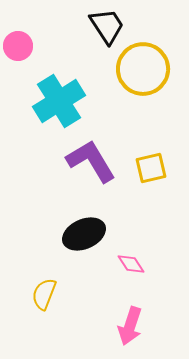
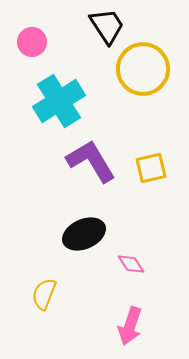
pink circle: moved 14 px right, 4 px up
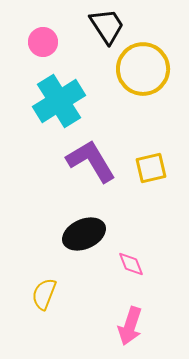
pink circle: moved 11 px right
pink diamond: rotated 12 degrees clockwise
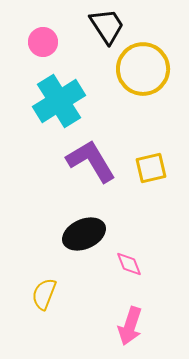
pink diamond: moved 2 px left
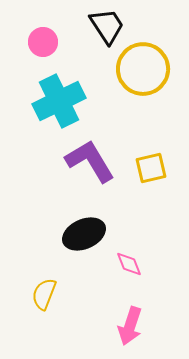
cyan cross: rotated 6 degrees clockwise
purple L-shape: moved 1 px left
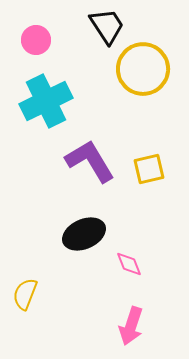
pink circle: moved 7 px left, 2 px up
cyan cross: moved 13 px left
yellow square: moved 2 px left, 1 px down
yellow semicircle: moved 19 px left
pink arrow: moved 1 px right
